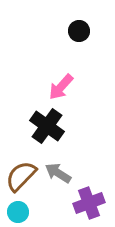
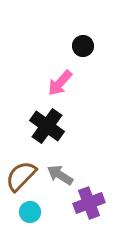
black circle: moved 4 px right, 15 px down
pink arrow: moved 1 px left, 4 px up
gray arrow: moved 2 px right, 2 px down
cyan circle: moved 12 px right
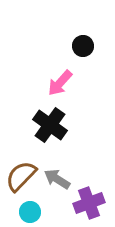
black cross: moved 3 px right, 1 px up
gray arrow: moved 3 px left, 4 px down
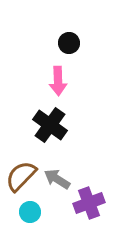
black circle: moved 14 px left, 3 px up
pink arrow: moved 2 px left, 2 px up; rotated 44 degrees counterclockwise
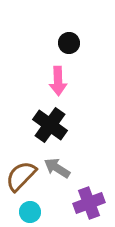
gray arrow: moved 11 px up
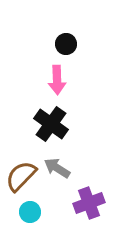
black circle: moved 3 px left, 1 px down
pink arrow: moved 1 px left, 1 px up
black cross: moved 1 px right, 1 px up
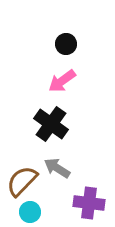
pink arrow: moved 5 px right, 1 px down; rotated 56 degrees clockwise
brown semicircle: moved 1 px right, 5 px down
purple cross: rotated 28 degrees clockwise
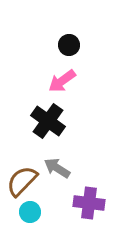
black circle: moved 3 px right, 1 px down
black cross: moved 3 px left, 3 px up
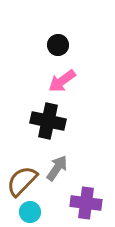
black circle: moved 11 px left
black cross: rotated 24 degrees counterclockwise
gray arrow: rotated 92 degrees clockwise
purple cross: moved 3 px left
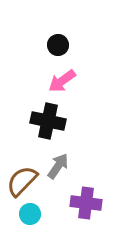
gray arrow: moved 1 px right, 2 px up
cyan circle: moved 2 px down
